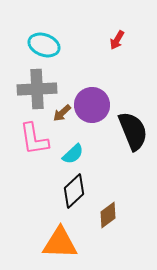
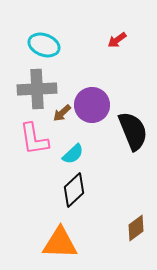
red arrow: rotated 24 degrees clockwise
black diamond: moved 1 px up
brown diamond: moved 28 px right, 13 px down
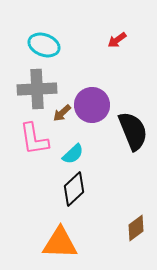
black diamond: moved 1 px up
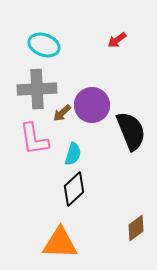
black semicircle: moved 2 px left
cyan semicircle: rotated 30 degrees counterclockwise
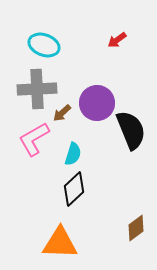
purple circle: moved 5 px right, 2 px up
black semicircle: moved 1 px up
pink L-shape: rotated 69 degrees clockwise
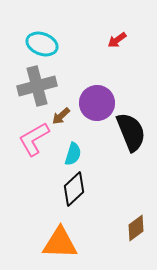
cyan ellipse: moved 2 px left, 1 px up
gray cross: moved 3 px up; rotated 12 degrees counterclockwise
brown arrow: moved 1 px left, 3 px down
black semicircle: moved 2 px down
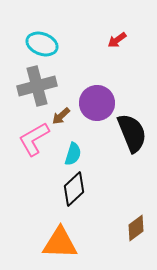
black semicircle: moved 1 px right, 1 px down
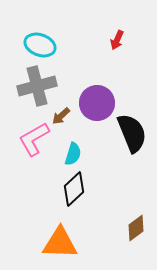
red arrow: rotated 30 degrees counterclockwise
cyan ellipse: moved 2 px left, 1 px down
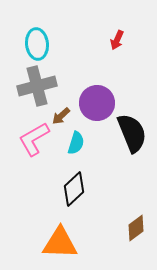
cyan ellipse: moved 3 px left, 1 px up; rotated 64 degrees clockwise
cyan semicircle: moved 3 px right, 11 px up
